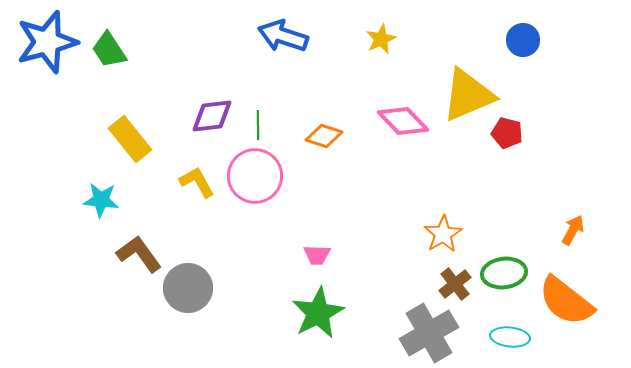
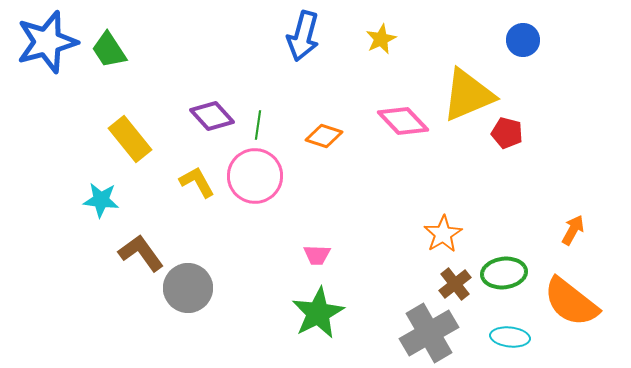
blue arrow: moved 20 px right; rotated 93 degrees counterclockwise
purple diamond: rotated 54 degrees clockwise
green line: rotated 8 degrees clockwise
brown L-shape: moved 2 px right, 1 px up
orange semicircle: moved 5 px right, 1 px down
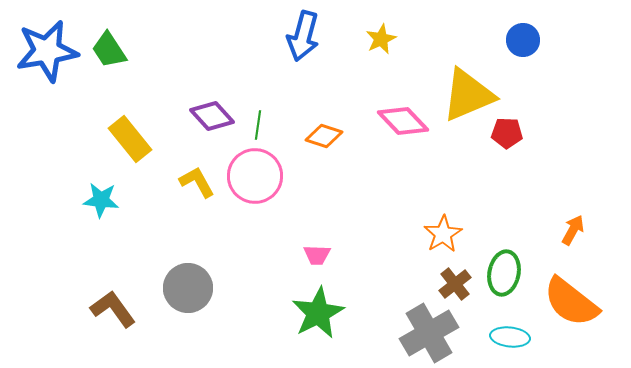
blue star: moved 9 px down; rotated 6 degrees clockwise
red pentagon: rotated 12 degrees counterclockwise
brown L-shape: moved 28 px left, 56 px down
green ellipse: rotated 72 degrees counterclockwise
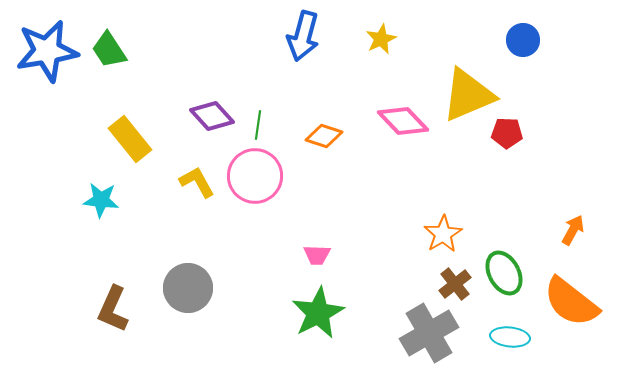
green ellipse: rotated 39 degrees counterclockwise
brown L-shape: rotated 120 degrees counterclockwise
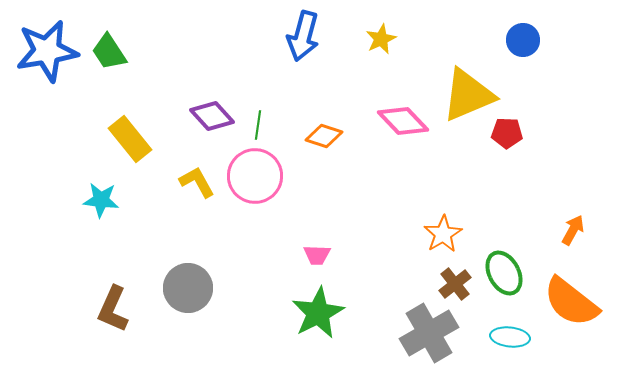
green trapezoid: moved 2 px down
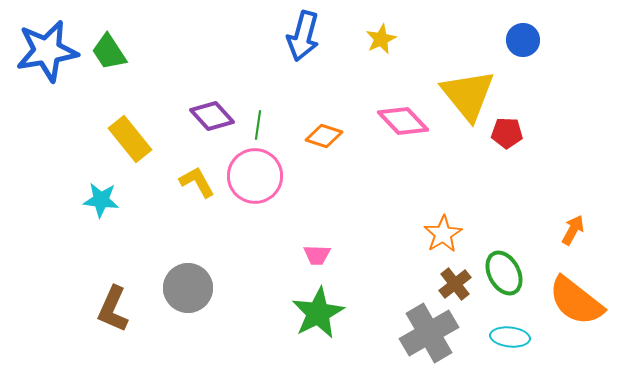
yellow triangle: rotated 46 degrees counterclockwise
orange semicircle: moved 5 px right, 1 px up
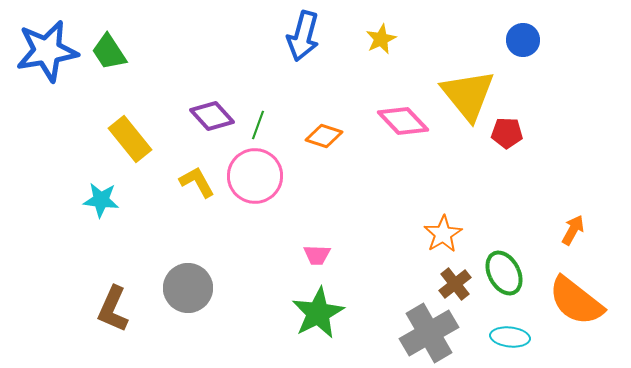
green line: rotated 12 degrees clockwise
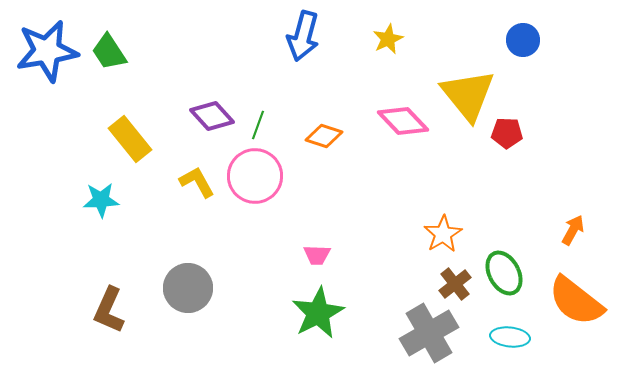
yellow star: moved 7 px right
cyan star: rotated 9 degrees counterclockwise
brown L-shape: moved 4 px left, 1 px down
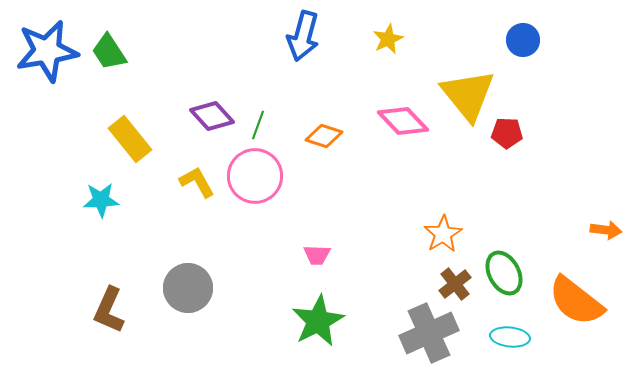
orange arrow: moved 33 px right; rotated 68 degrees clockwise
green star: moved 8 px down
gray cross: rotated 6 degrees clockwise
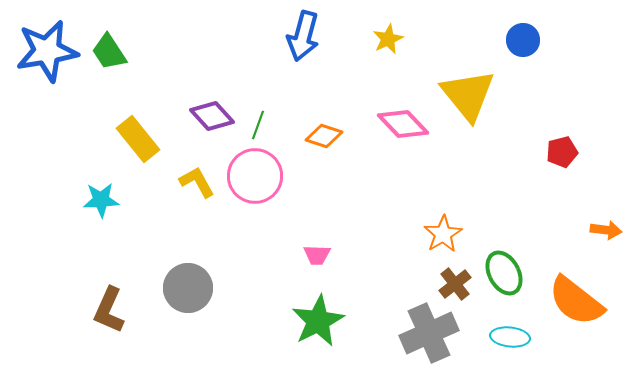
pink diamond: moved 3 px down
red pentagon: moved 55 px right, 19 px down; rotated 16 degrees counterclockwise
yellow rectangle: moved 8 px right
